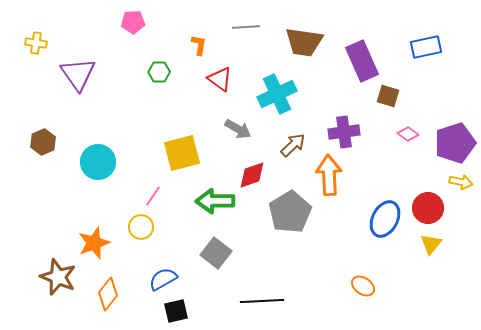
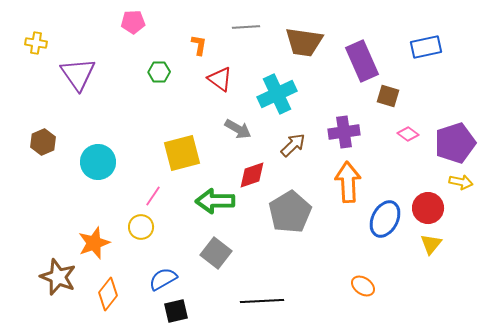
orange arrow: moved 19 px right, 7 px down
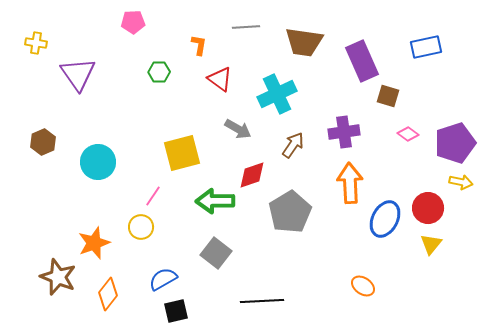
brown arrow: rotated 12 degrees counterclockwise
orange arrow: moved 2 px right, 1 px down
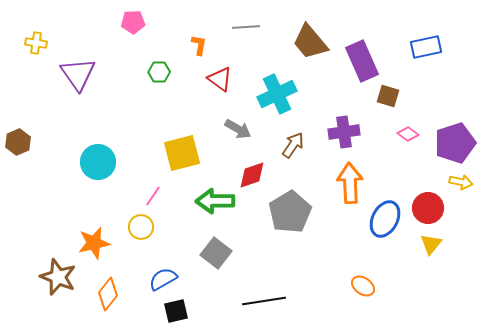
brown trapezoid: moved 6 px right; rotated 42 degrees clockwise
brown hexagon: moved 25 px left
orange star: rotated 8 degrees clockwise
black line: moved 2 px right; rotated 6 degrees counterclockwise
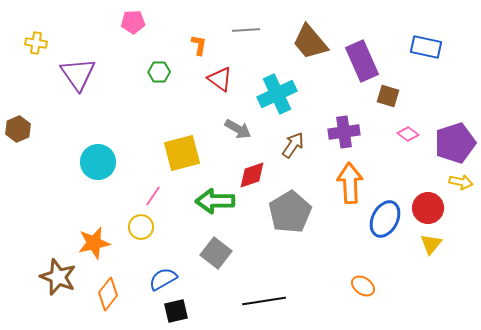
gray line: moved 3 px down
blue rectangle: rotated 24 degrees clockwise
brown hexagon: moved 13 px up
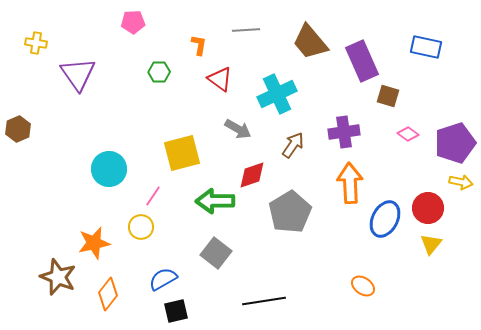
cyan circle: moved 11 px right, 7 px down
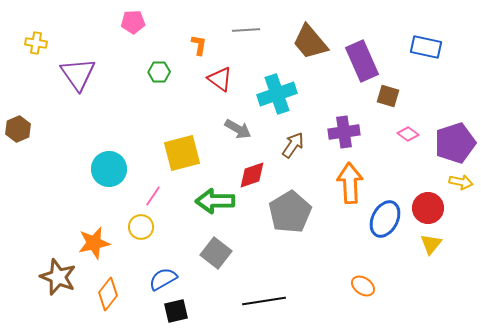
cyan cross: rotated 6 degrees clockwise
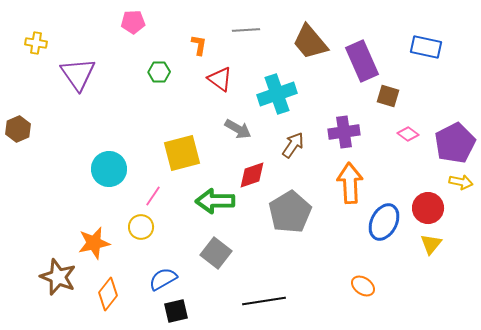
purple pentagon: rotated 9 degrees counterclockwise
blue ellipse: moved 1 px left, 3 px down
